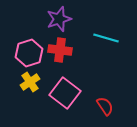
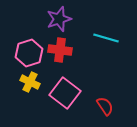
yellow cross: rotated 30 degrees counterclockwise
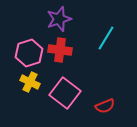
cyan line: rotated 75 degrees counterclockwise
red semicircle: rotated 102 degrees clockwise
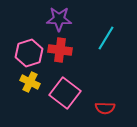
purple star: rotated 20 degrees clockwise
red semicircle: moved 2 px down; rotated 24 degrees clockwise
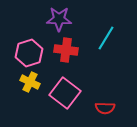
red cross: moved 6 px right
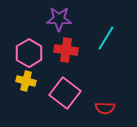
pink hexagon: rotated 12 degrees counterclockwise
yellow cross: moved 4 px left, 1 px up; rotated 12 degrees counterclockwise
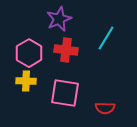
purple star: rotated 25 degrees counterclockwise
yellow cross: rotated 12 degrees counterclockwise
pink square: rotated 28 degrees counterclockwise
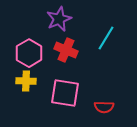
red cross: rotated 15 degrees clockwise
red semicircle: moved 1 px left, 1 px up
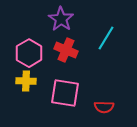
purple star: moved 2 px right; rotated 15 degrees counterclockwise
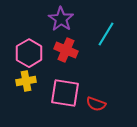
cyan line: moved 4 px up
yellow cross: rotated 12 degrees counterclockwise
red semicircle: moved 8 px left, 3 px up; rotated 18 degrees clockwise
